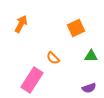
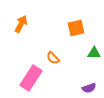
orange square: rotated 12 degrees clockwise
green triangle: moved 3 px right, 3 px up
pink rectangle: moved 1 px left, 2 px up
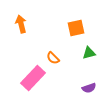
orange arrow: rotated 42 degrees counterclockwise
green triangle: moved 5 px left; rotated 16 degrees counterclockwise
pink rectangle: moved 2 px right; rotated 10 degrees clockwise
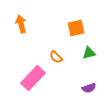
orange semicircle: moved 3 px right, 1 px up
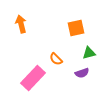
orange semicircle: moved 2 px down
purple semicircle: moved 7 px left, 15 px up
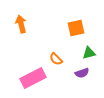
pink rectangle: rotated 20 degrees clockwise
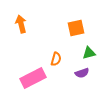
orange semicircle: rotated 120 degrees counterclockwise
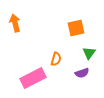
orange arrow: moved 6 px left, 1 px up
green triangle: rotated 40 degrees counterclockwise
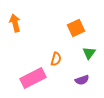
orange square: rotated 12 degrees counterclockwise
purple semicircle: moved 7 px down
